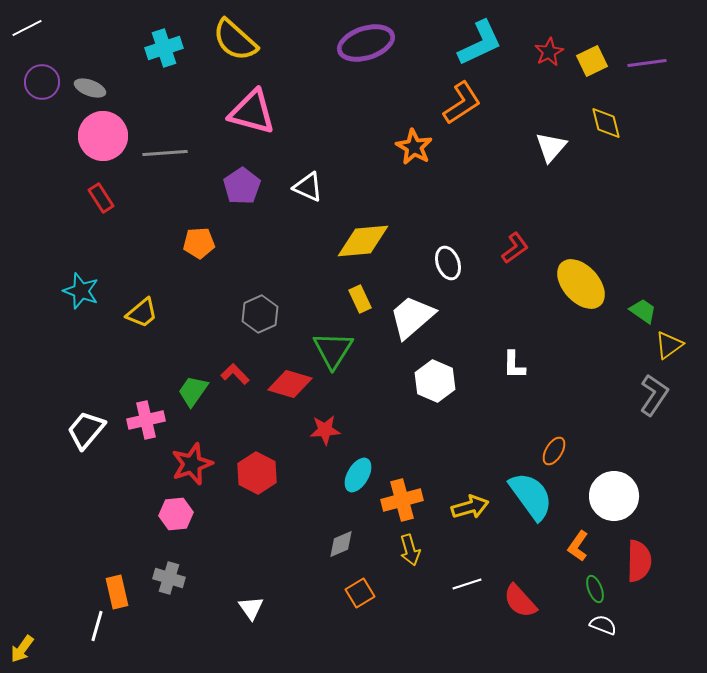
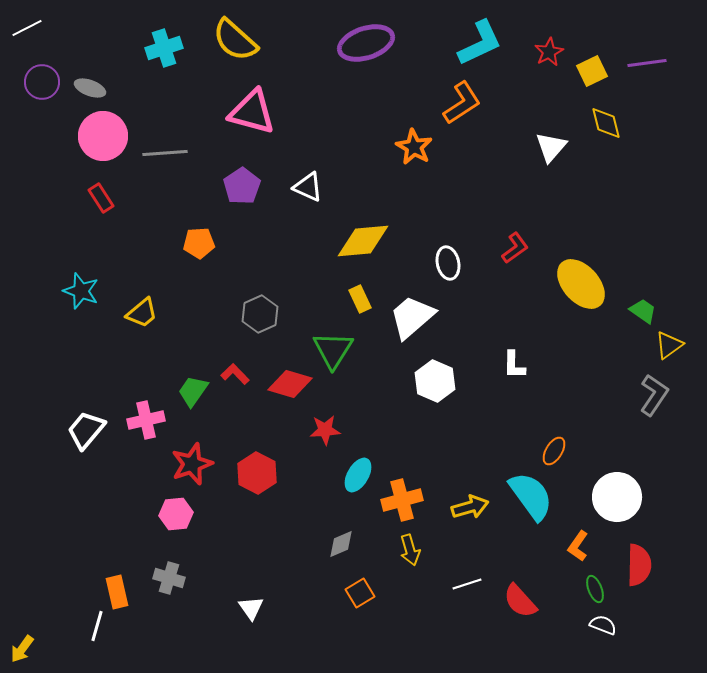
yellow square at (592, 61): moved 10 px down
white ellipse at (448, 263): rotated 8 degrees clockwise
white circle at (614, 496): moved 3 px right, 1 px down
red semicircle at (639, 561): moved 4 px down
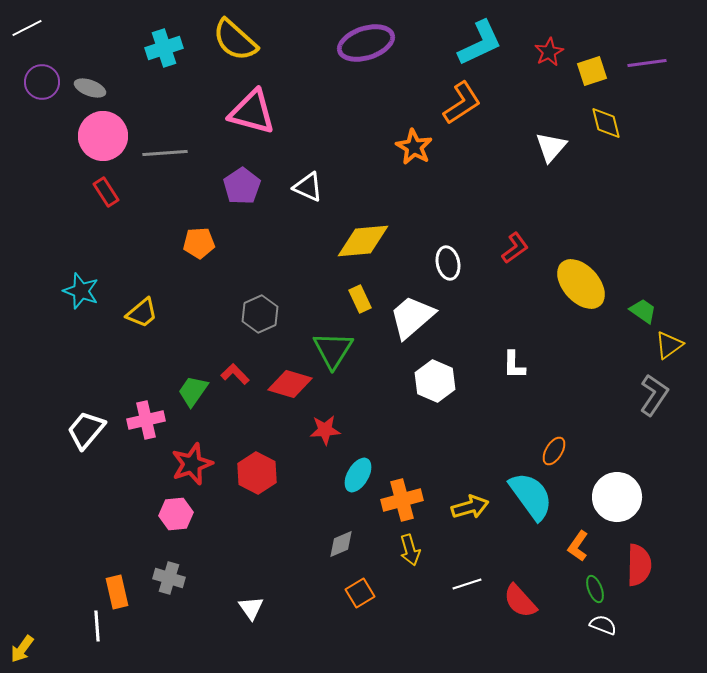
yellow square at (592, 71): rotated 8 degrees clockwise
red rectangle at (101, 198): moved 5 px right, 6 px up
white line at (97, 626): rotated 20 degrees counterclockwise
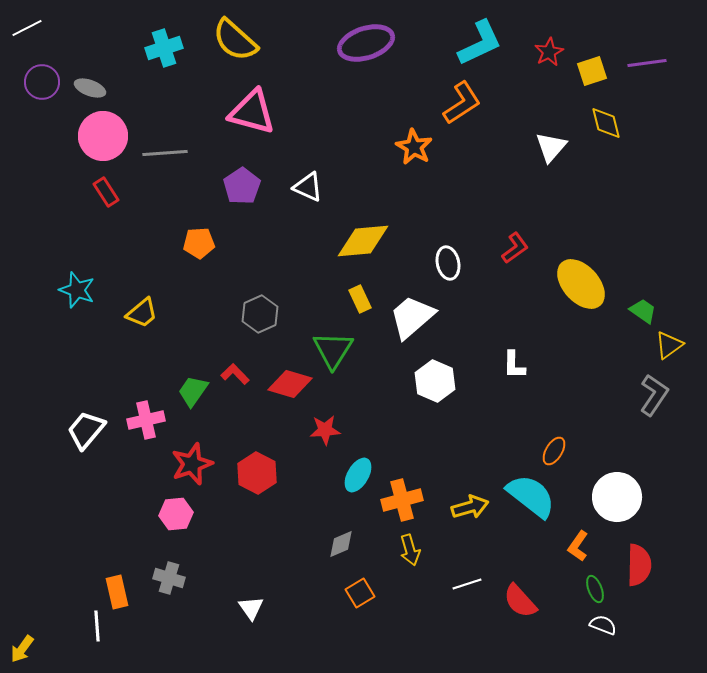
cyan star at (81, 291): moved 4 px left, 1 px up
cyan semicircle at (531, 496): rotated 16 degrees counterclockwise
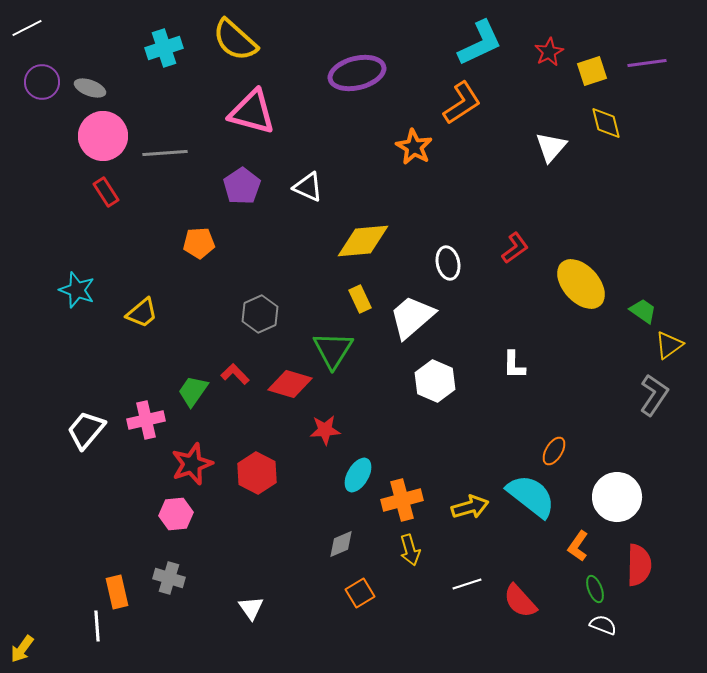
purple ellipse at (366, 43): moved 9 px left, 30 px down; rotated 4 degrees clockwise
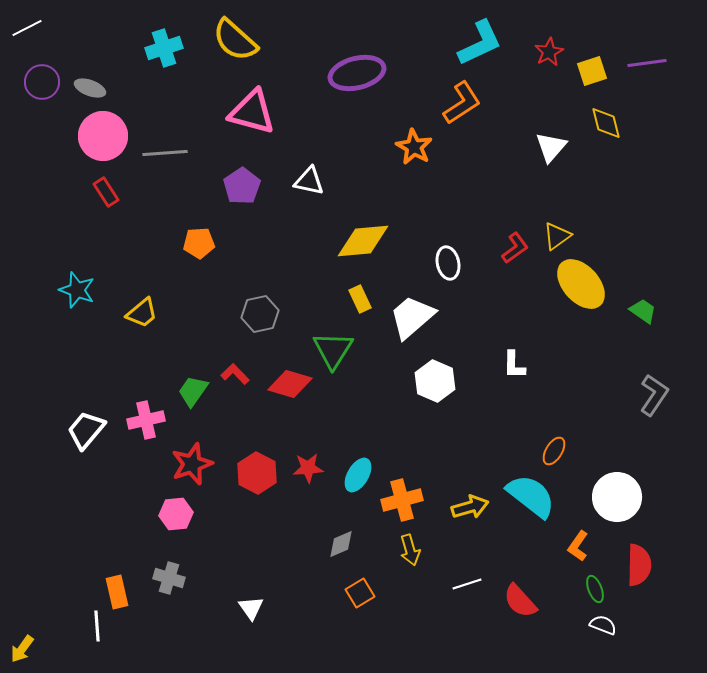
white triangle at (308, 187): moved 1 px right, 6 px up; rotated 12 degrees counterclockwise
gray hexagon at (260, 314): rotated 12 degrees clockwise
yellow triangle at (669, 345): moved 112 px left, 109 px up
red star at (325, 430): moved 17 px left, 38 px down
